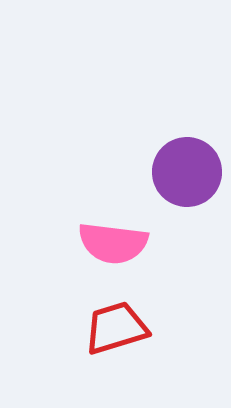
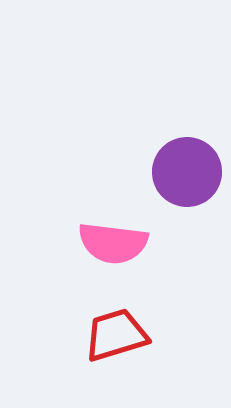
red trapezoid: moved 7 px down
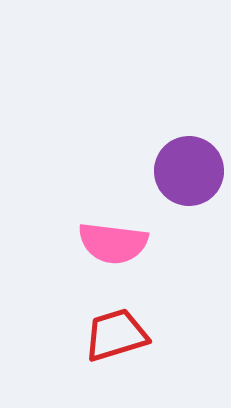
purple circle: moved 2 px right, 1 px up
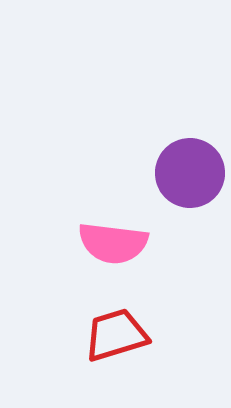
purple circle: moved 1 px right, 2 px down
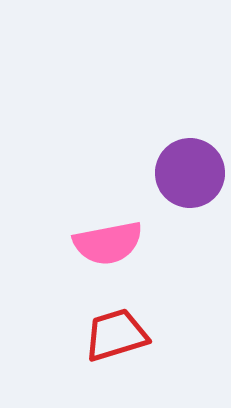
pink semicircle: moved 5 px left; rotated 18 degrees counterclockwise
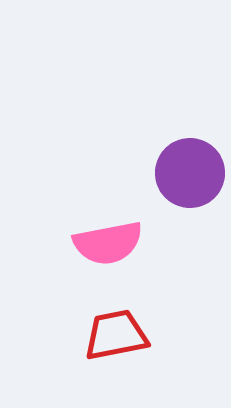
red trapezoid: rotated 6 degrees clockwise
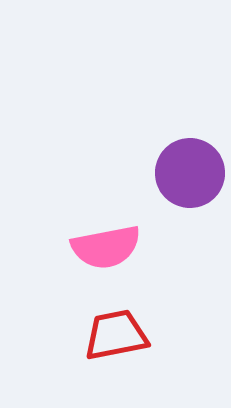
pink semicircle: moved 2 px left, 4 px down
